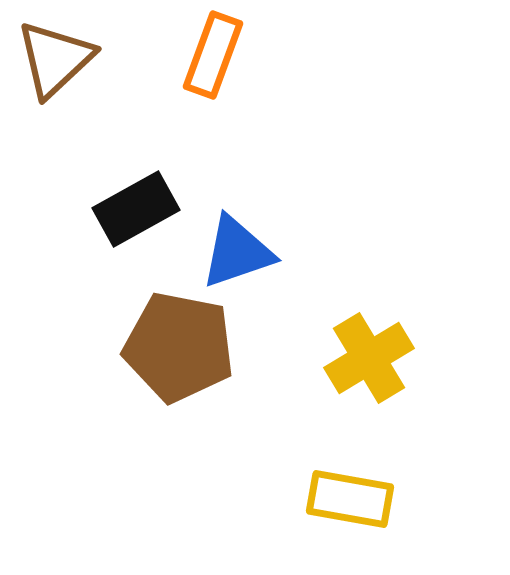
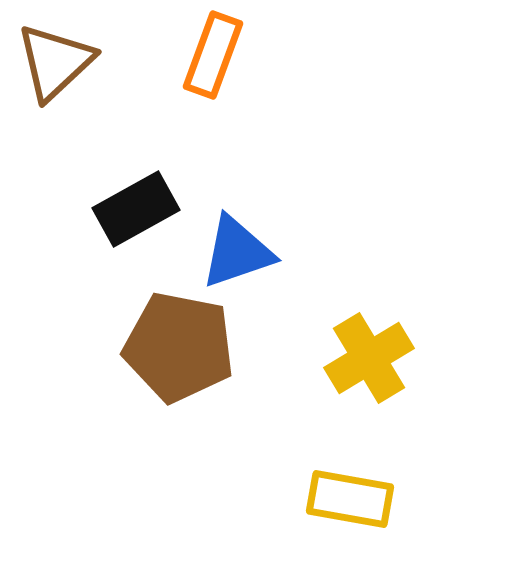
brown triangle: moved 3 px down
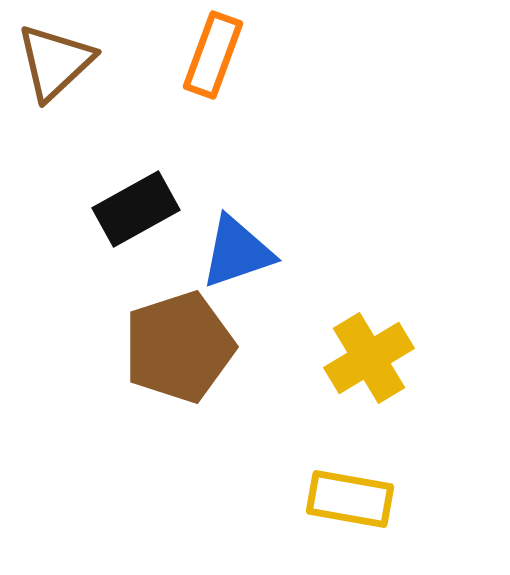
brown pentagon: rotated 29 degrees counterclockwise
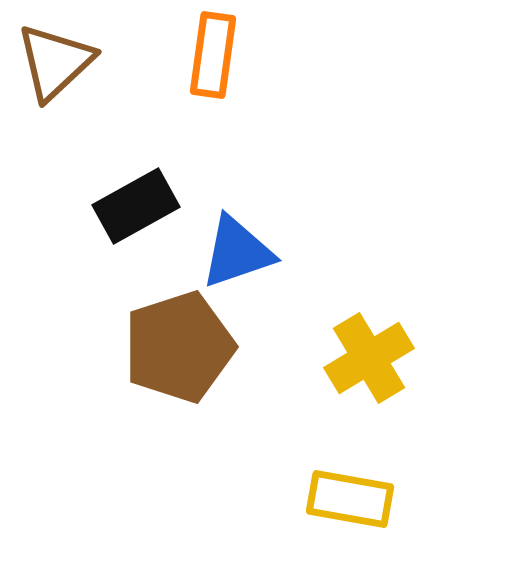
orange rectangle: rotated 12 degrees counterclockwise
black rectangle: moved 3 px up
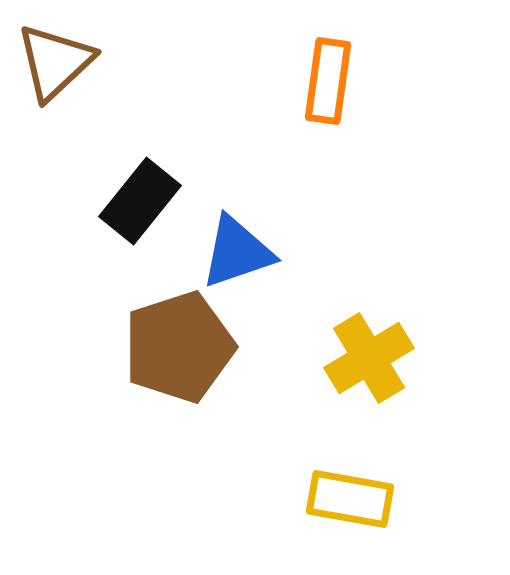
orange rectangle: moved 115 px right, 26 px down
black rectangle: moved 4 px right, 5 px up; rotated 22 degrees counterclockwise
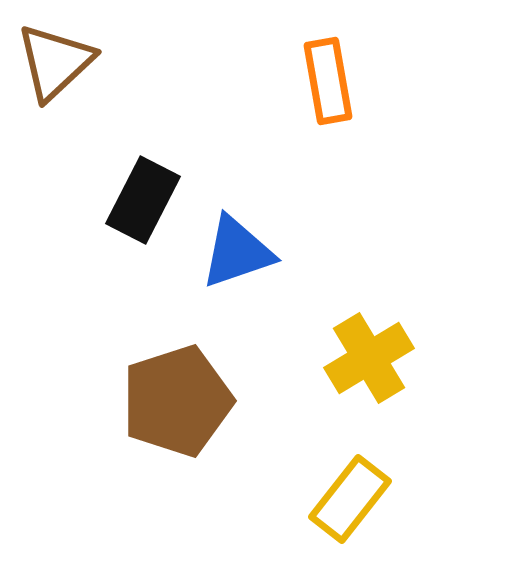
orange rectangle: rotated 18 degrees counterclockwise
black rectangle: moved 3 px right, 1 px up; rotated 12 degrees counterclockwise
brown pentagon: moved 2 px left, 54 px down
yellow rectangle: rotated 62 degrees counterclockwise
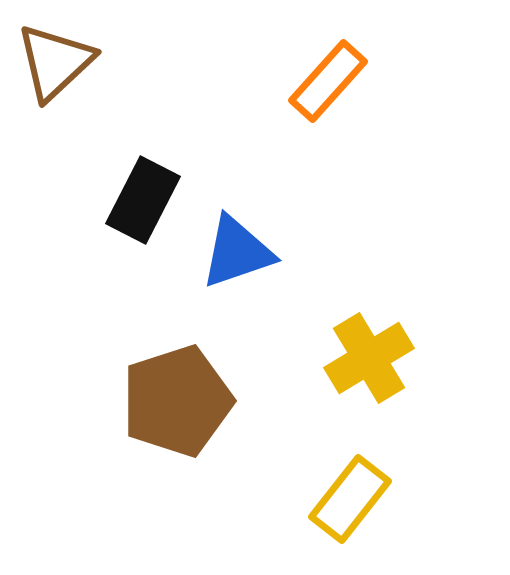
orange rectangle: rotated 52 degrees clockwise
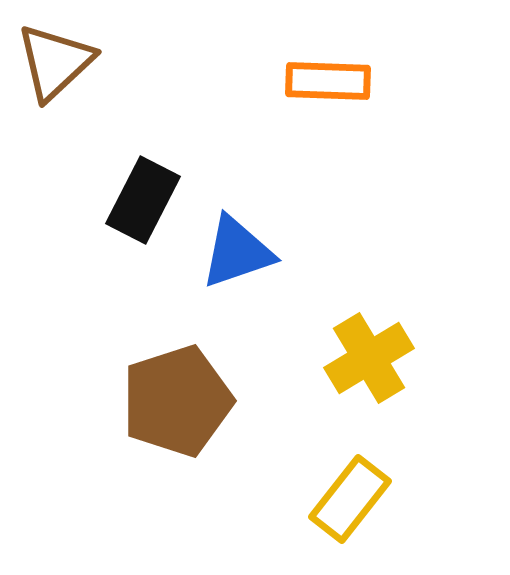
orange rectangle: rotated 50 degrees clockwise
